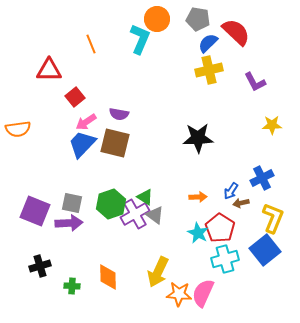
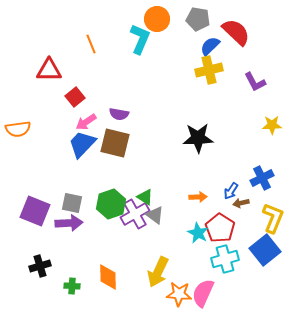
blue semicircle: moved 2 px right, 3 px down
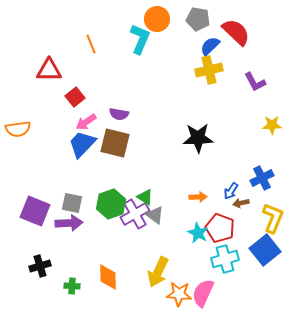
red pentagon: rotated 12 degrees counterclockwise
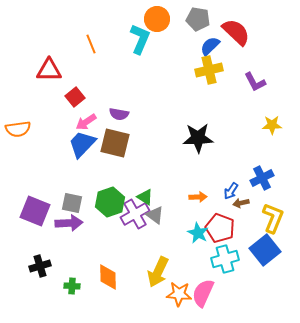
green hexagon: moved 1 px left, 2 px up
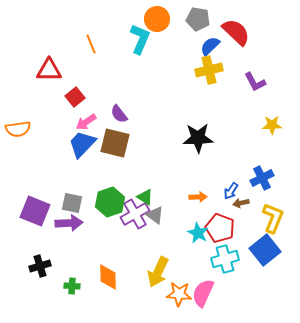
purple semicircle: rotated 42 degrees clockwise
